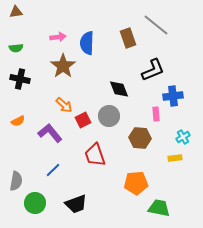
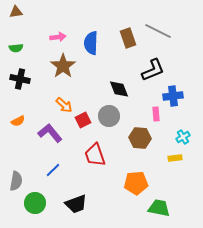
gray line: moved 2 px right, 6 px down; rotated 12 degrees counterclockwise
blue semicircle: moved 4 px right
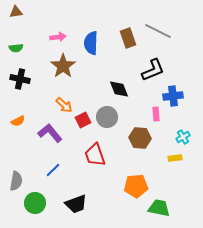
gray circle: moved 2 px left, 1 px down
orange pentagon: moved 3 px down
